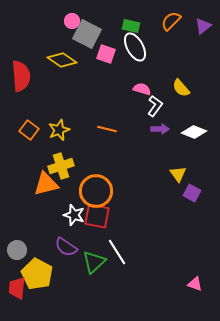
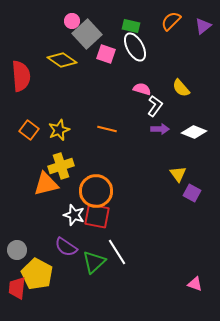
gray square: rotated 20 degrees clockwise
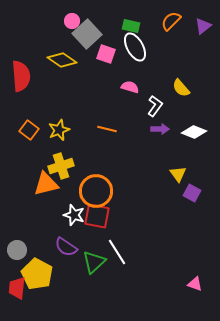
pink semicircle: moved 12 px left, 2 px up
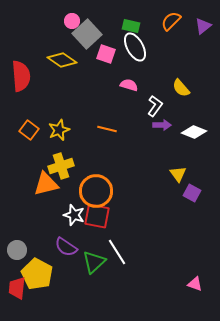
pink semicircle: moved 1 px left, 2 px up
purple arrow: moved 2 px right, 4 px up
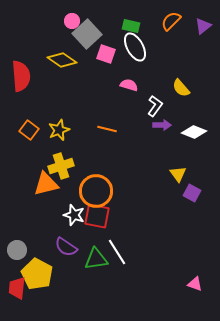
green triangle: moved 2 px right, 3 px up; rotated 35 degrees clockwise
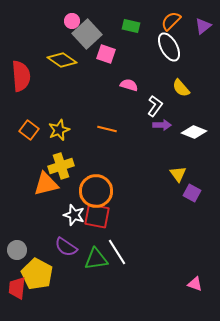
white ellipse: moved 34 px right
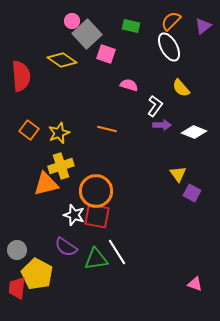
yellow star: moved 3 px down
